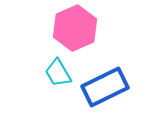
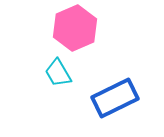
blue rectangle: moved 10 px right, 11 px down
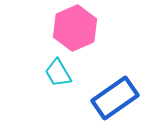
blue rectangle: rotated 9 degrees counterclockwise
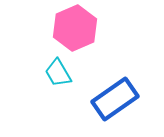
blue rectangle: moved 1 px down
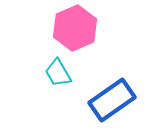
blue rectangle: moved 3 px left, 1 px down
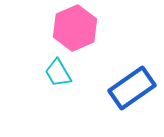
blue rectangle: moved 20 px right, 12 px up
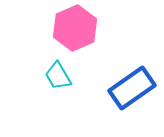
cyan trapezoid: moved 3 px down
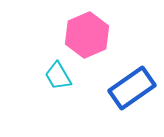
pink hexagon: moved 12 px right, 7 px down
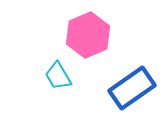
pink hexagon: moved 1 px right
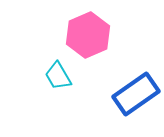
blue rectangle: moved 4 px right, 6 px down
